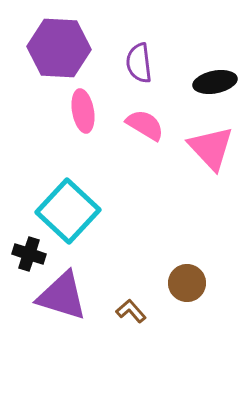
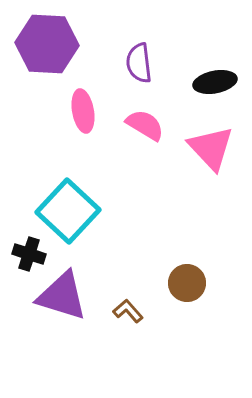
purple hexagon: moved 12 px left, 4 px up
brown L-shape: moved 3 px left
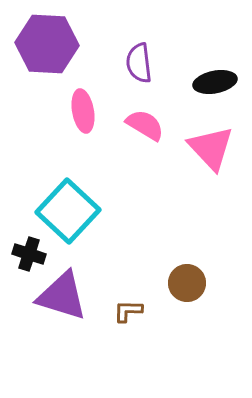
brown L-shape: rotated 48 degrees counterclockwise
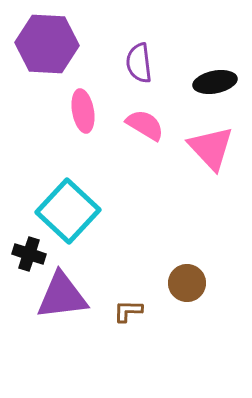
purple triangle: rotated 24 degrees counterclockwise
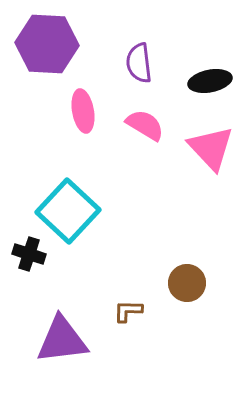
black ellipse: moved 5 px left, 1 px up
purple triangle: moved 44 px down
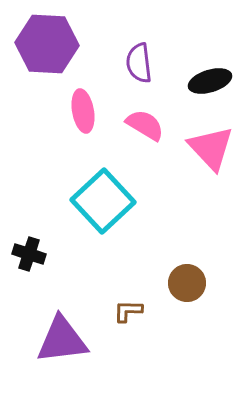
black ellipse: rotated 6 degrees counterclockwise
cyan square: moved 35 px right, 10 px up; rotated 4 degrees clockwise
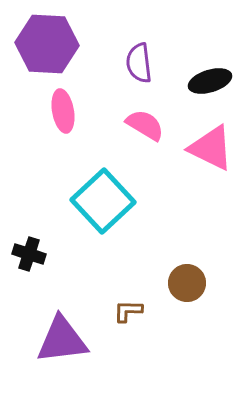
pink ellipse: moved 20 px left
pink triangle: rotated 21 degrees counterclockwise
